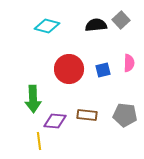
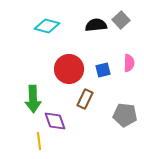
brown rectangle: moved 2 px left, 16 px up; rotated 72 degrees counterclockwise
purple diamond: rotated 65 degrees clockwise
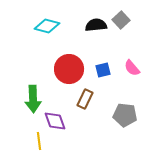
pink semicircle: moved 3 px right, 5 px down; rotated 138 degrees clockwise
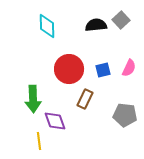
cyan diamond: rotated 75 degrees clockwise
pink semicircle: moved 3 px left; rotated 114 degrees counterclockwise
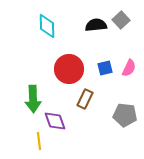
blue square: moved 2 px right, 2 px up
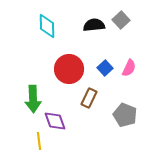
black semicircle: moved 2 px left
blue square: rotated 28 degrees counterclockwise
brown rectangle: moved 4 px right, 1 px up
gray pentagon: rotated 15 degrees clockwise
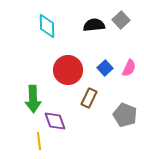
red circle: moved 1 px left, 1 px down
